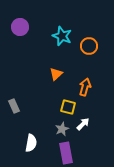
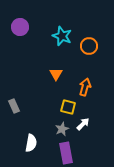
orange triangle: rotated 16 degrees counterclockwise
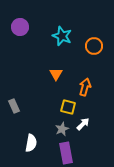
orange circle: moved 5 px right
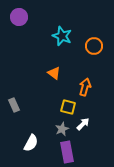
purple circle: moved 1 px left, 10 px up
orange triangle: moved 2 px left, 1 px up; rotated 24 degrees counterclockwise
gray rectangle: moved 1 px up
white semicircle: rotated 18 degrees clockwise
purple rectangle: moved 1 px right, 1 px up
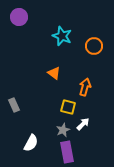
gray star: moved 1 px right, 1 px down
